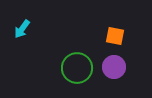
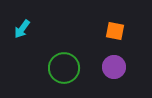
orange square: moved 5 px up
green circle: moved 13 px left
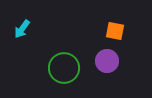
purple circle: moved 7 px left, 6 px up
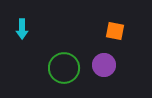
cyan arrow: rotated 36 degrees counterclockwise
purple circle: moved 3 px left, 4 px down
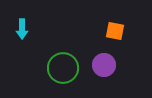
green circle: moved 1 px left
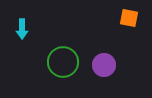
orange square: moved 14 px right, 13 px up
green circle: moved 6 px up
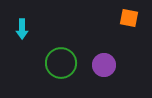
green circle: moved 2 px left, 1 px down
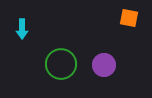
green circle: moved 1 px down
